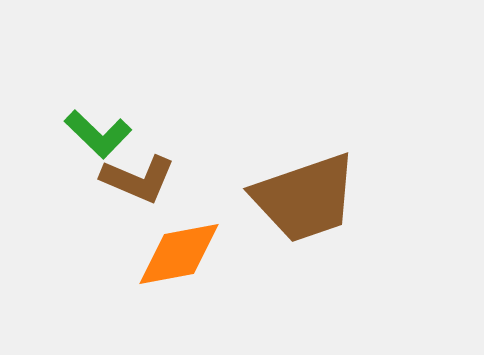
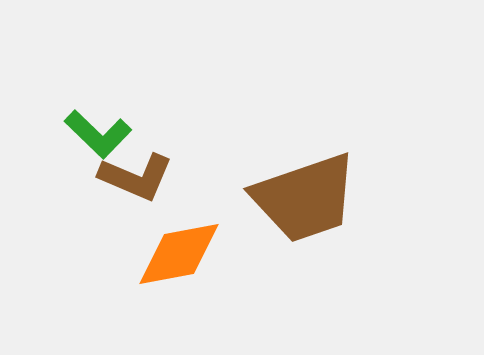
brown L-shape: moved 2 px left, 2 px up
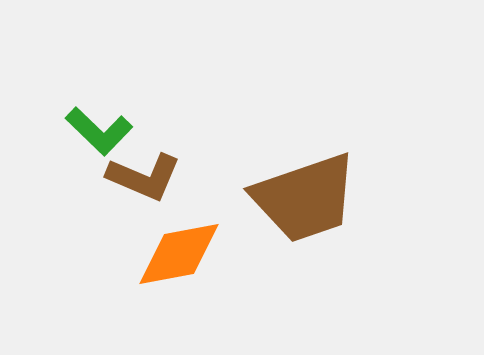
green L-shape: moved 1 px right, 3 px up
brown L-shape: moved 8 px right
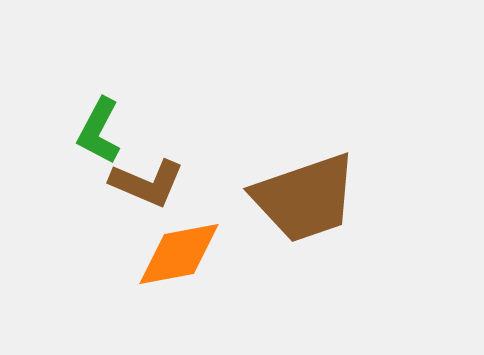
green L-shape: rotated 74 degrees clockwise
brown L-shape: moved 3 px right, 6 px down
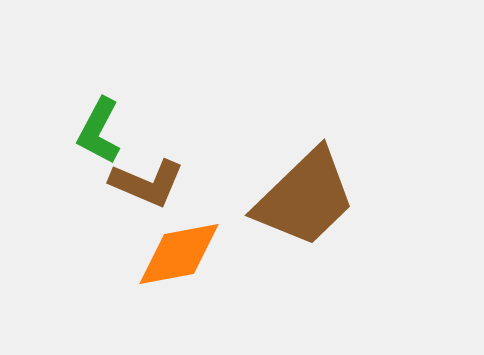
brown trapezoid: rotated 25 degrees counterclockwise
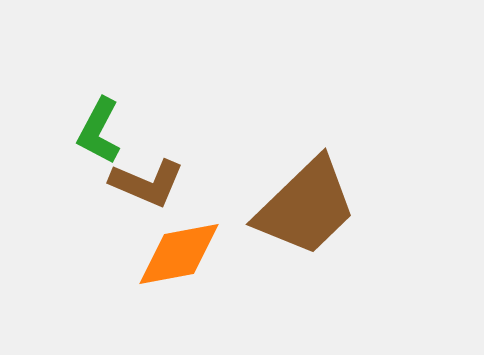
brown trapezoid: moved 1 px right, 9 px down
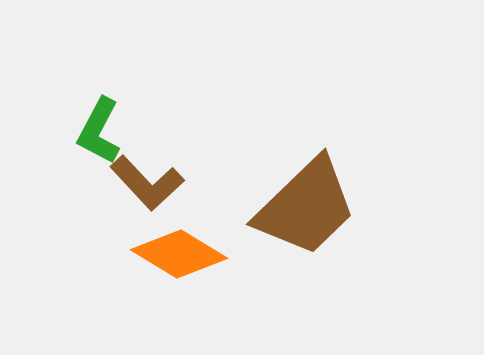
brown L-shape: rotated 24 degrees clockwise
orange diamond: rotated 42 degrees clockwise
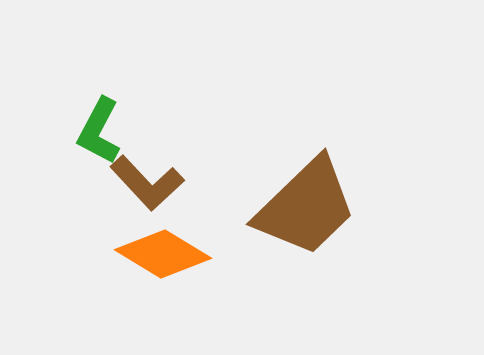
orange diamond: moved 16 px left
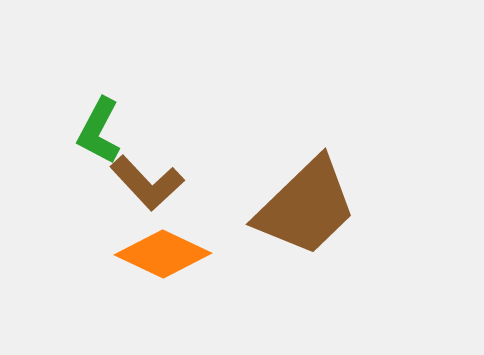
orange diamond: rotated 6 degrees counterclockwise
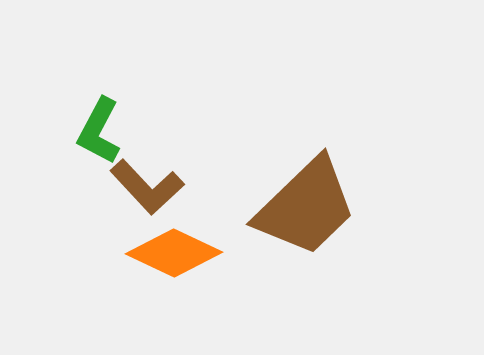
brown L-shape: moved 4 px down
orange diamond: moved 11 px right, 1 px up
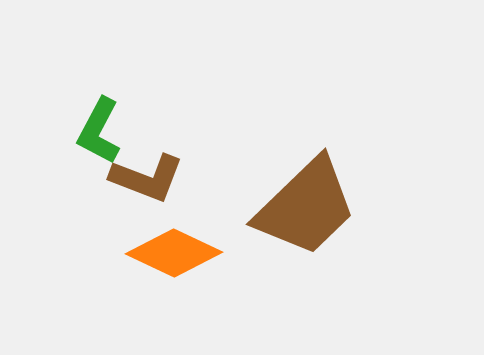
brown L-shape: moved 9 px up; rotated 26 degrees counterclockwise
